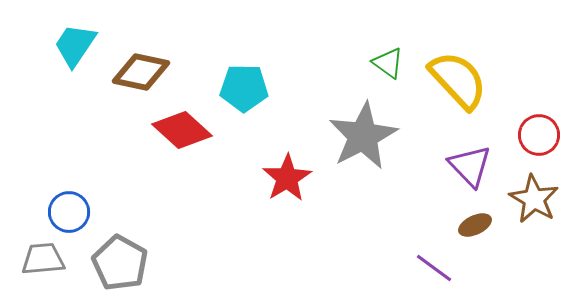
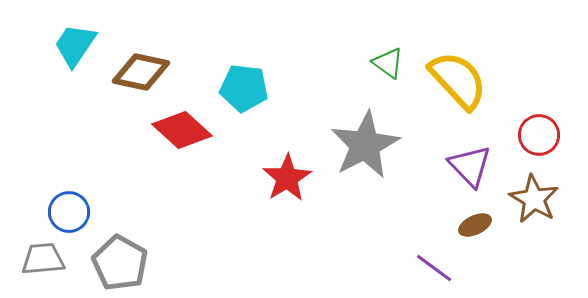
cyan pentagon: rotated 6 degrees clockwise
gray star: moved 2 px right, 9 px down
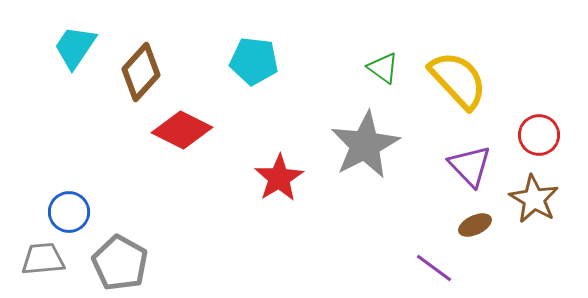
cyan trapezoid: moved 2 px down
green triangle: moved 5 px left, 5 px down
brown diamond: rotated 60 degrees counterclockwise
cyan pentagon: moved 10 px right, 27 px up
red diamond: rotated 16 degrees counterclockwise
red star: moved 8 px left
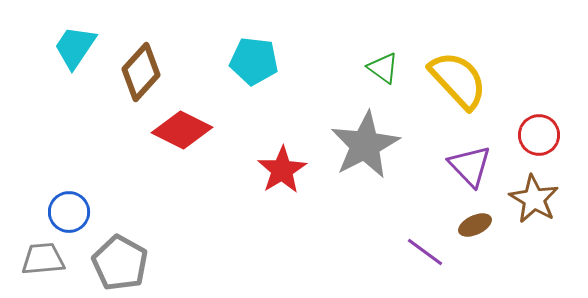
red star: moved 3 px right, 8 px up
purple line: moved 9 px left, 16 px up
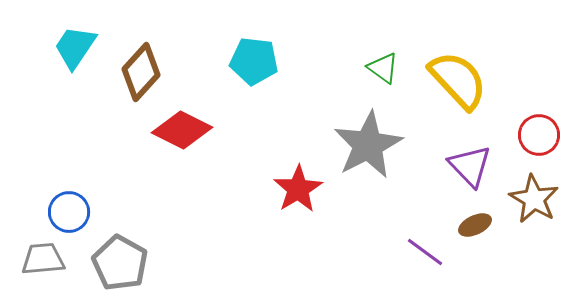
gray star: moved 3 px right
red star: moved 16 px right, 19 px down
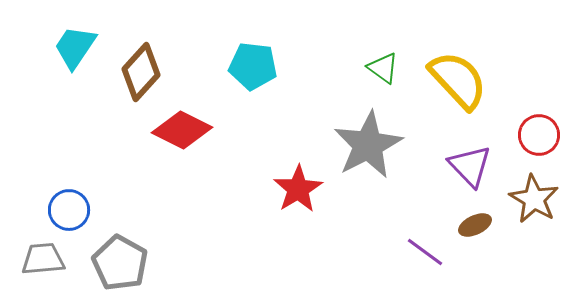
cyan pentagon: moved 1 px left, 5 px down
blue circle: moved 2 px up
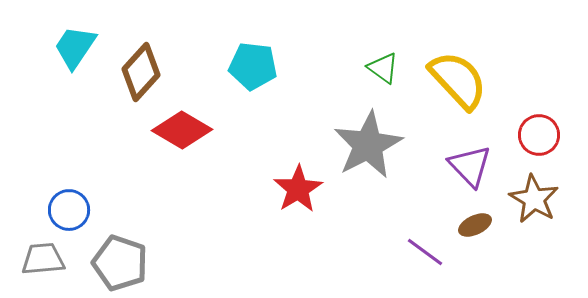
red diamond: rotated 4 degrees clockwise
gray pentagon: rotated 10 degrees counterclockwise
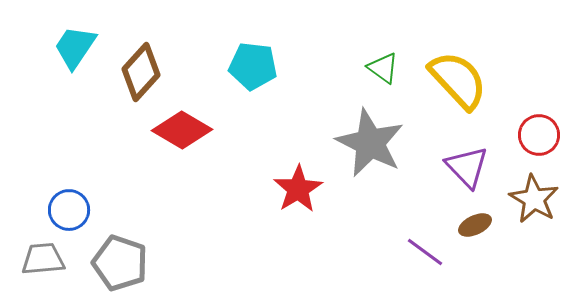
gray star: moved 2 px right, 2 px up; rotated 18 degrees counterclockwise
purple triangle: moved 3 px left, 1 px down
